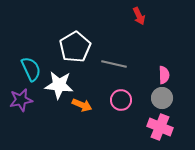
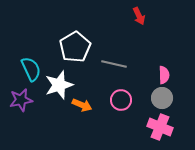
white star: rotated 24 degrees counterclockwise
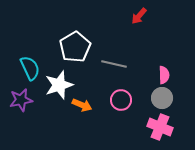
red arrow: rotated 66 degrees clockwise
cyan semicircle: moved 1 px left, 1 px up
